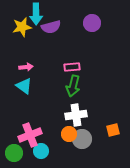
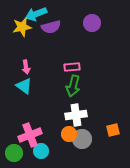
cyan arrow: rotated 70 degrees clockwise
pink arrow: rotated 88 degrees clockwise
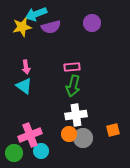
gray circle: moved 1 px right, 1 px up
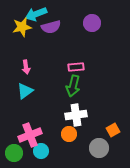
pink rectangle: moved 4 px right
cyan triangle: moved 1 px right, 5 px down; rotated 48 degrees clockwise
orange square: rotated 16 degrees counterclockwise
gray circle: moved 16 px right, 10 px down
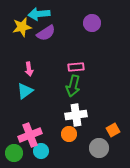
cyan arrow: moved 3 px right; rotated 15 degrees clockwise
purple semicircle: moved 5 px left, 6 px down; rotated 18 degrees counterclockwise
pink arrow: moved 3 px right, 2 px down
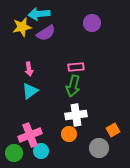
cyan triangle: moved 5 px right
